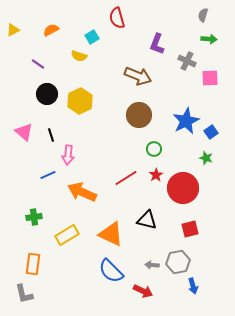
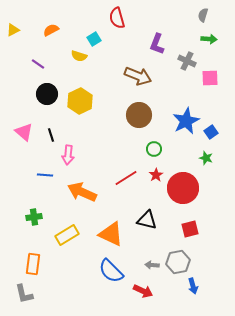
cyan square: moved 2 px right, 2 px down
blue line: moved 3 px left; rotated 28 degrees clockwise
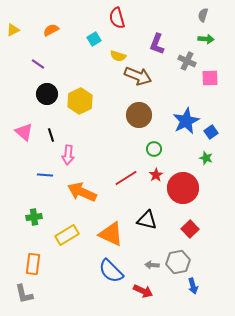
green arrow: moved 3 px left
yellow semicircle: moved 39 px right
red square: rotated 30 degrees counterclockwise
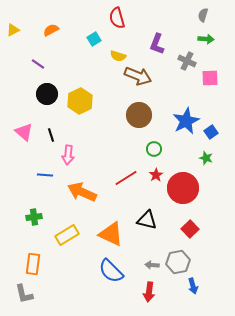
red arrow: moved 6 px right, 1 px down; rotated 72 degrees clockwise
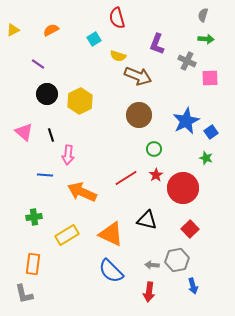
gray hexagon: moved 1 px left, 2 px up
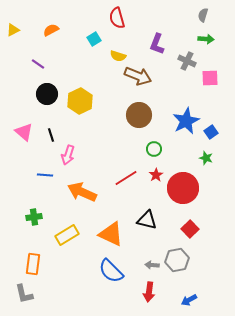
pink arrow: rotated 12 degrees clockwise
blue arrow: moved 4 px left, 14 px down; rotated 77 degrees clockwise
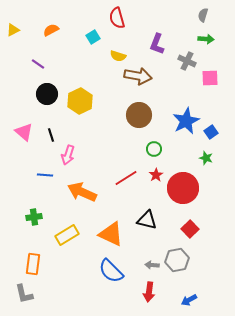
cyan square: moved 1 px left, 2 px up
brown arrow: rotated 12 degrees counterclockwise
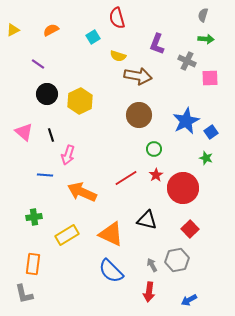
gray arrow: rotated 56 degrees clockwise
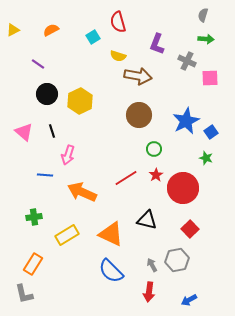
red semicircle: moved 1 px right, 4 px down
black line: moved 1 px right, 4 px up
orange rectangle: rotated 25 degrees clockwise
